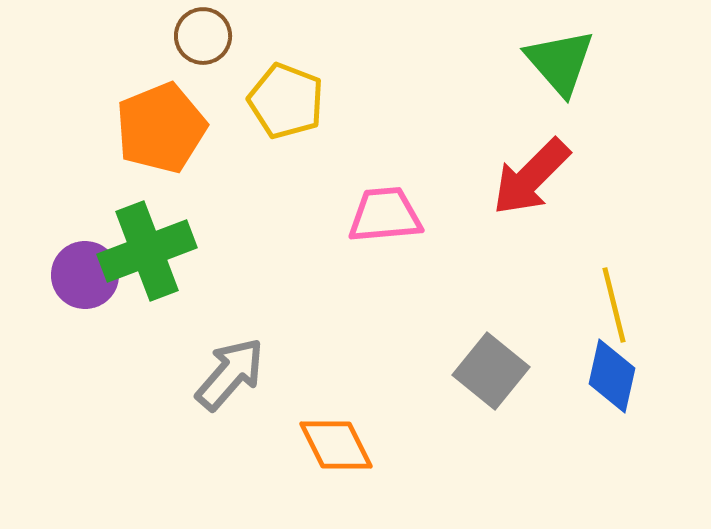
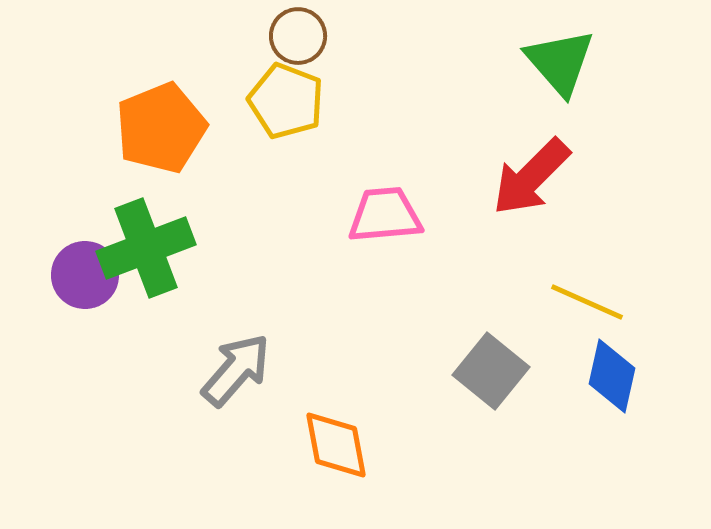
brown circle: moved 95 px right
green cross: moved 1 px left, 3 px up
yellow line: moved 27 px left, 3 px up; rotated 52 degrees counterclockwise
gray arrow: moved 6 px right, 4 px up
orange diamond: rotated 16 degrees clockwise
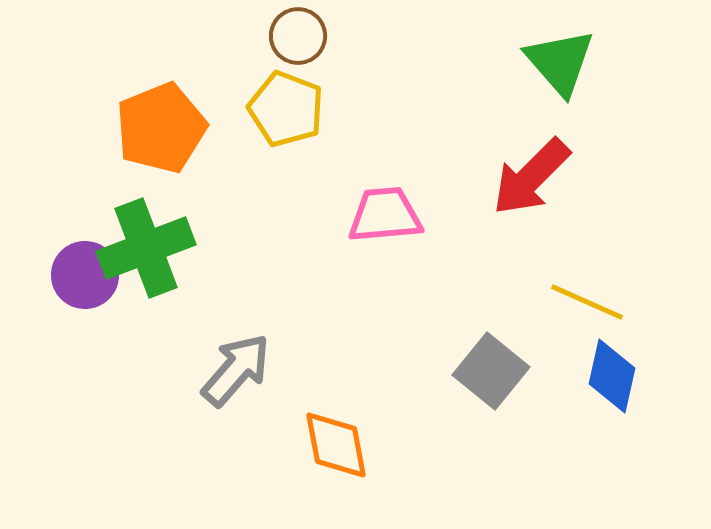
yellow pentagon: moved 8 px down
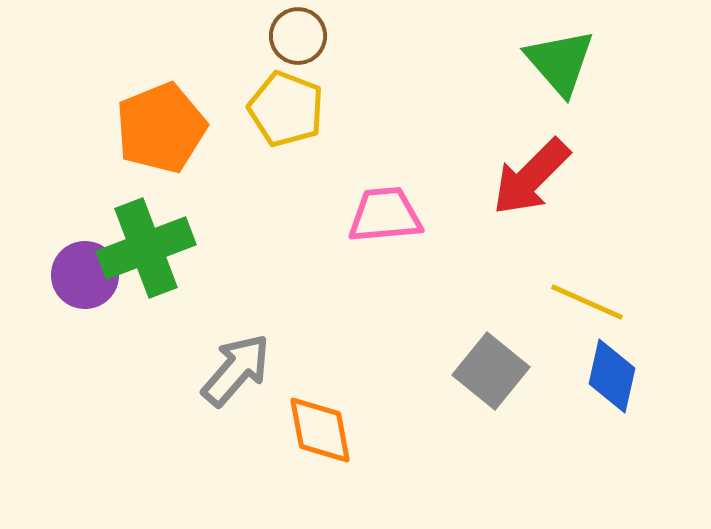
orange diamond: moved 16 px left, 15 px up
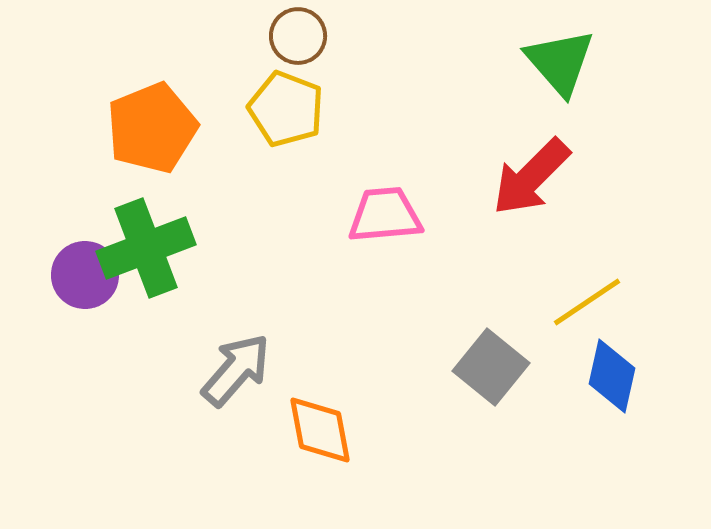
orange pentagon: moved 9 px left
yellow line: rotated 58 degrees counterclockwise
gray square: moved 4 px up
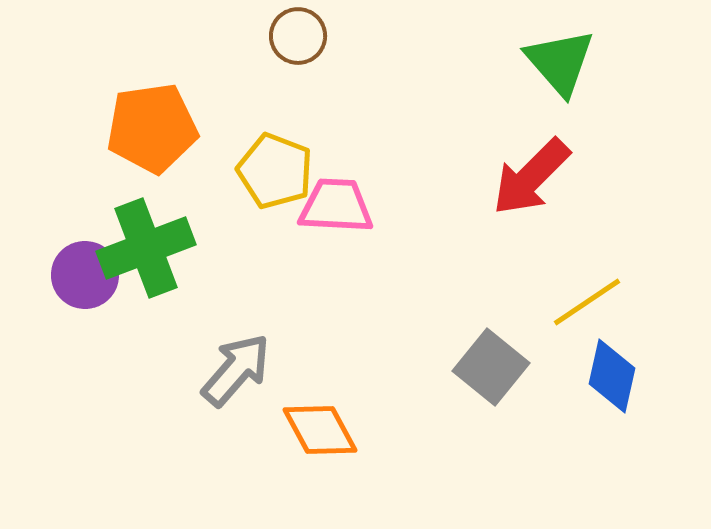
yellow pentagon: moved 11 px left, 62 px down
orange pentagon: rotated 14 degrees clockwise
pink trapezoid: moved 49 px left, 9 px up; rotated 8 degrees clockwise
orange diamond: rotated 18 degrees counterclockwise
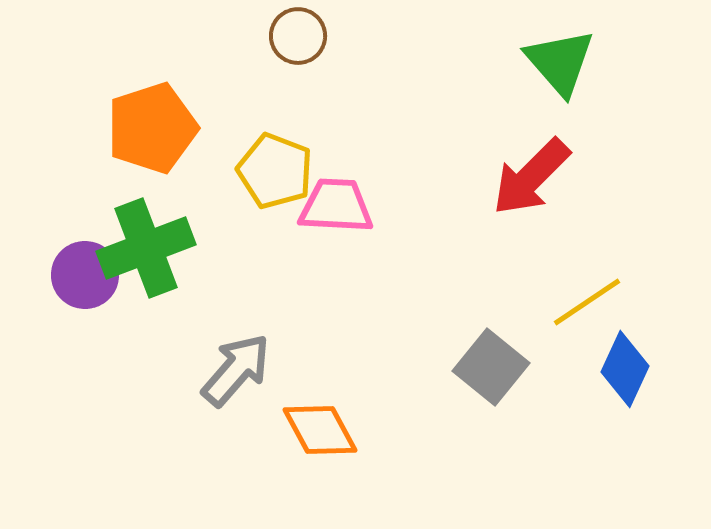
orange pentagon: rotated 10 degrees counterclockwise
blue diamond: moved 13 px right, 7 px up; rotated 12 degrees clockwise
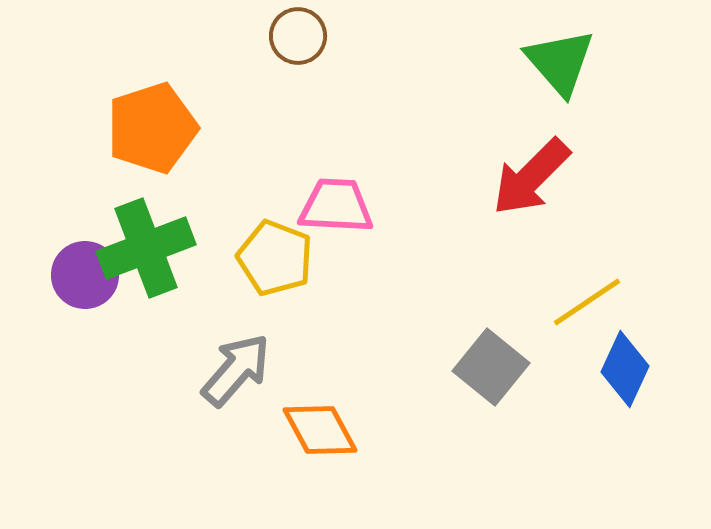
yellow pentagon: moved 87 px down
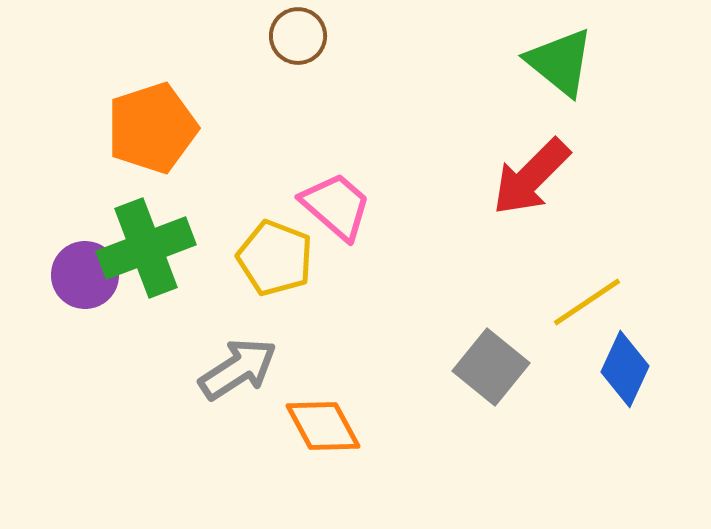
green triangle: rotated 10 degrees counterclockwise
pink trapezoid: rotated 38 degrees clockwise
gray arrow: moved 2 px right, 1 px up; rotated 16 degrees clockwise
orange diamond: moved 3 px right, 4 px up
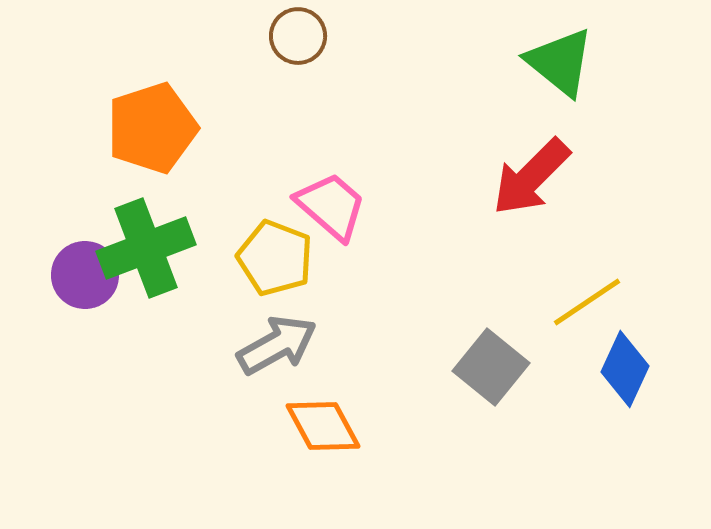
pink trapezoid: moved 5 px left
gray arrow: moved 39 px right, 24 px up; rotated 4 degrees clockwise
